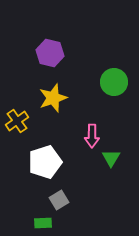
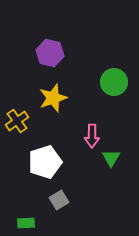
green rectangle: moved 17 px left
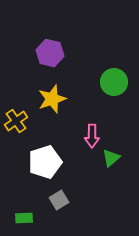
yellow star: moved 1 px left, 1 px down
yellow cross: moved 1 px left
green triangle: rotated 18 degrees clockwise
green rectangle: moved 2 px left, 5 px up
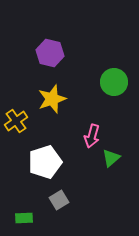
pink arrow: rotated 15 degrees clockwise
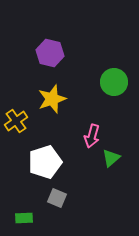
gray square: moved 2 px left, 2 px up; rotated 36 degrees counterclockwise
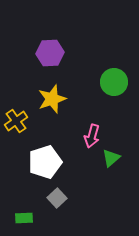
purple hexagon: rotated 16 degrees counterclockwise
gray square: rotated 24 degrees clockwise
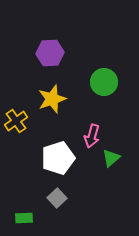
green circle: moved 10 px left
white pentagon: moved 13 px right, 4 px up
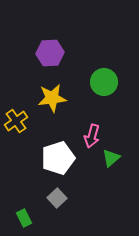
yellow star: moved 1 px up; rotated 12 degrees clockwise
green rectangle: rotated 66 degrees clockwise
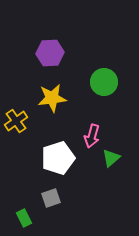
gray square: moved 6 px left; rotated 24 degrees clockwise
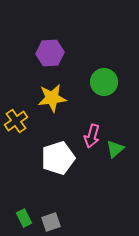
green triangle: moved 4 px right, 9 px up
gray square: moved 24 px down
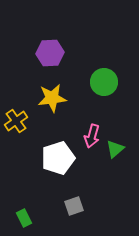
gray square: moved 23 px right, 16 px up
